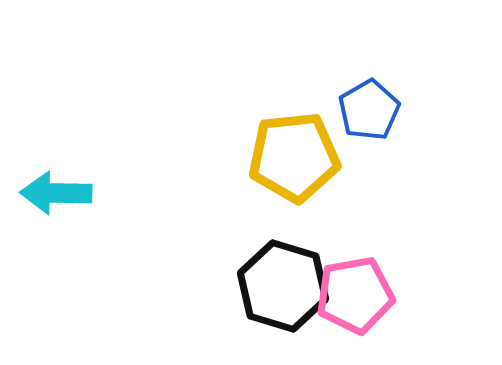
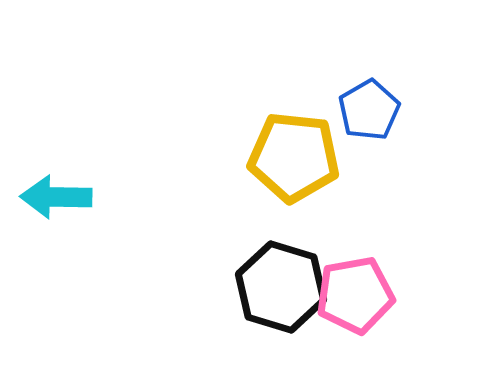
yellow pentagon: rotated 12 degrees clockwise
cyan arrow: moved 4 px down
black hexagon: moved 2 px left, 1 px down
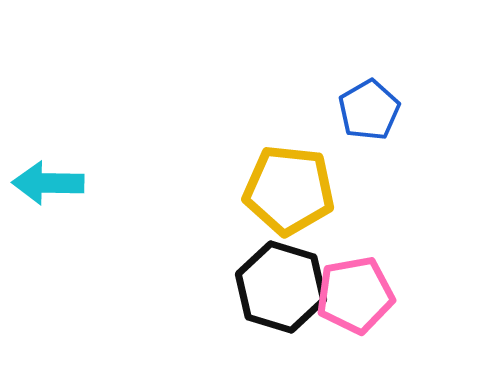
yellow pentagon: moved 5 px left, 33 px down
cyan arrow: moved 8 px left, 14 px up
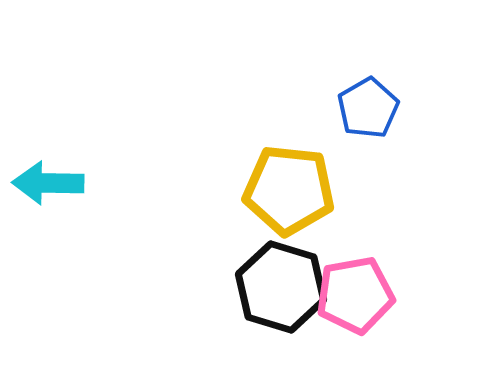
blue pentagon: moved 1 px left, 2 px up
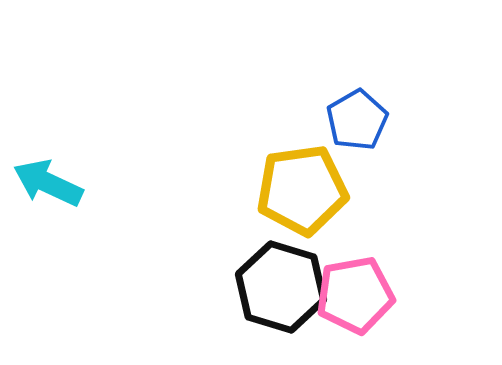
blue pentagon: moved 11 px left, 12 px down
cyan arrow: rotated 24 degrees clockwise
yellow pentagon: moved 13 px right; rotated 14 degrees counterclockwise
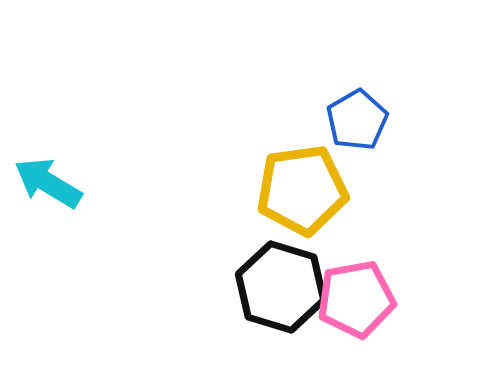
cyan arrow: rotated 6 degrees clockwise
pink pentagon: moved 1 px right, 4 px down
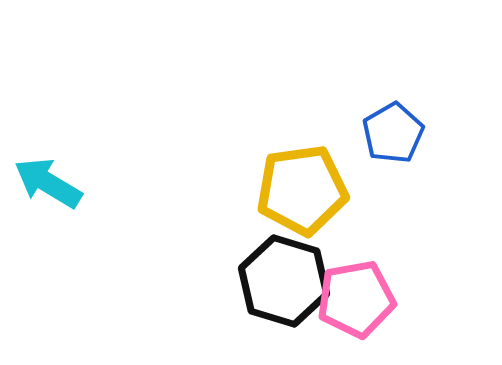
blue pentagon: moved 36 px right, 13 px down
black hexagon: moved 3 px right, 6 px up
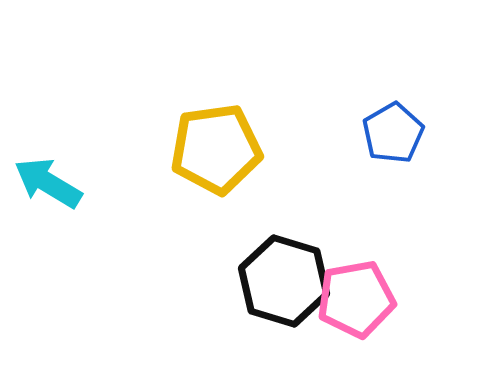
yellow pentagon: moved 86 px left, 41 px up
